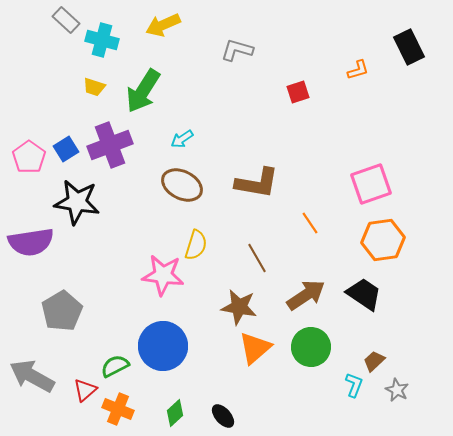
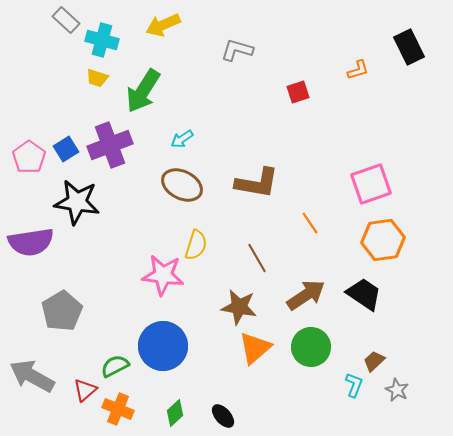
yellow trapezoid: moved 3 px right, 9 px up
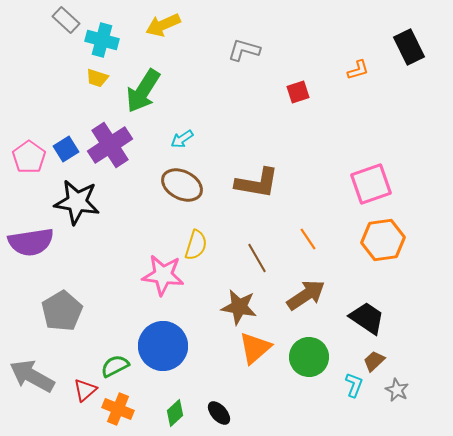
gray L-shape: moved 7 px right
purple cross: rotated 12 degrees counterclockwise
orange line: moved 2 px left, 16 px down
black trapezoid: moved 3 px right, 24 px down
green circle: moved 2 px left, 10 px down
black ellipse: moved 4 px left, 3 px up
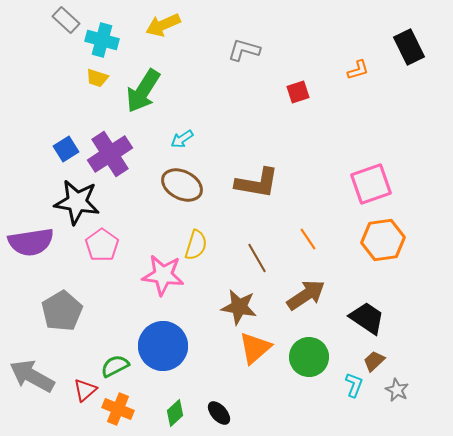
purple cross: moved 9 px down
pink pentagon: moved 73 px right, 88 px down
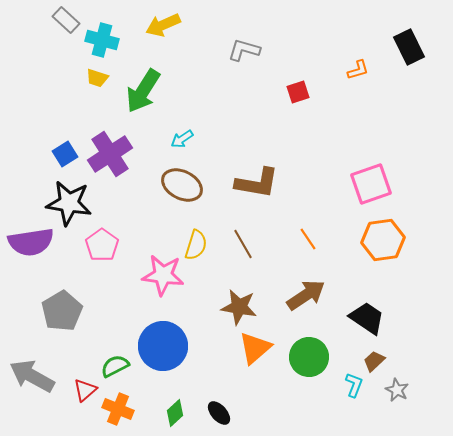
blue square: moved 1 px left, 5 px down
black star: moved 8 px left, 1 px down
brown line: moved 14 px left, 14 px up
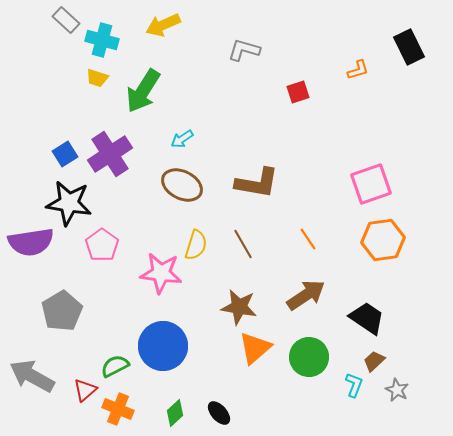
pink star: moved 2 px left, 2 px up
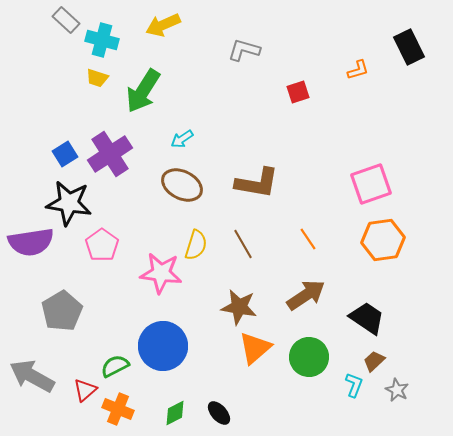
green diamond: rotated 16 degrees clockwise
